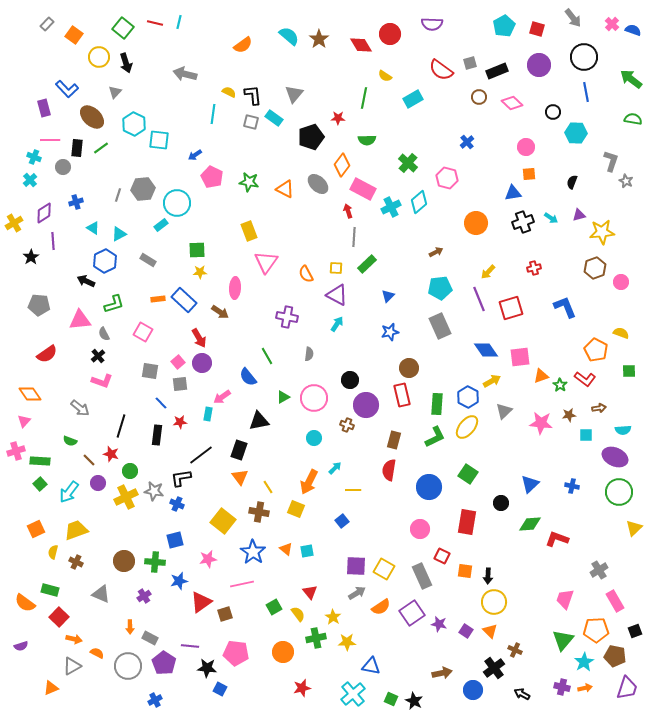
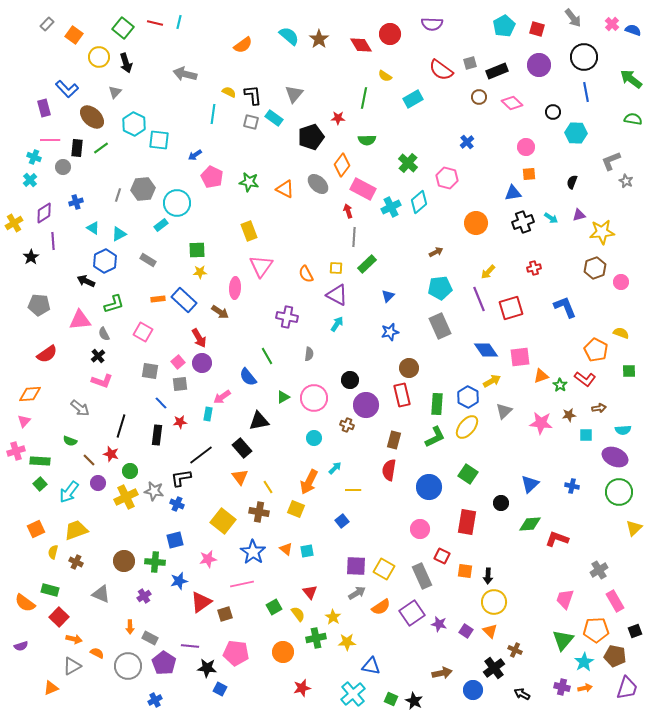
gray L-shape at (611, 161): rotated 130 degrees counterclockwise
pink triangle at (266, 262): moved 5 px left, 4 px down
orange diamond at (30, 394): rotated 60 degrees counterclockwise
black rectangle at (239, 450): moved 3 px right, 2 px up; rotated 60 degrees counterclockwise
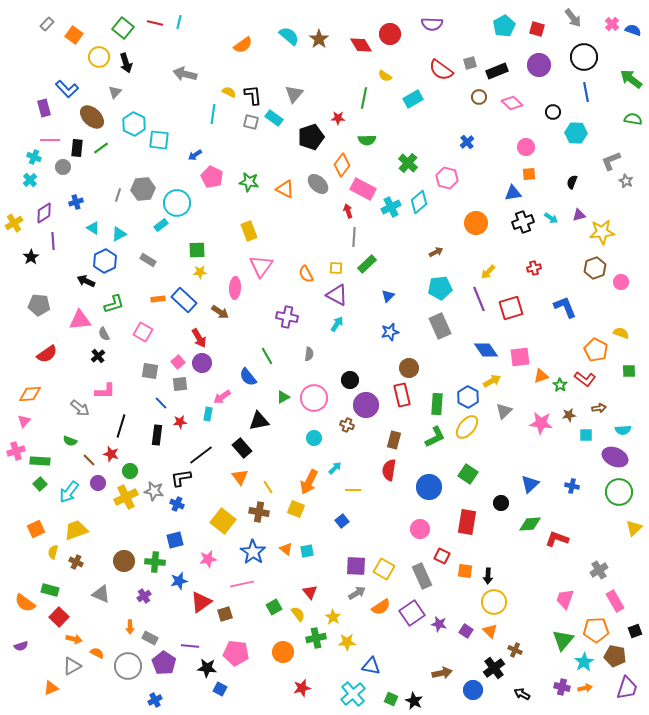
pink L-shape at (102, 381): moved 3 px right, 10 px down; rotated 20 degrees counterclockwise
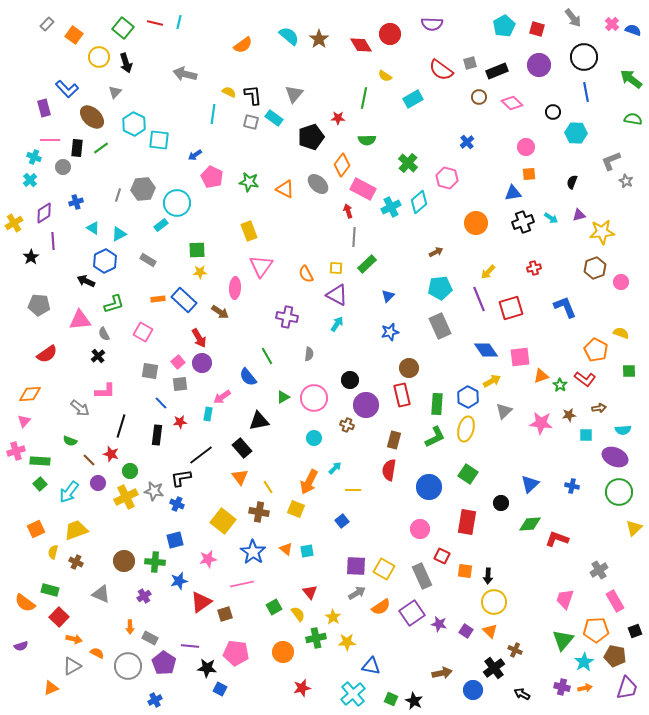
yellow ellipse at (467, 427): moved 1 px left, 2 px down; rotated 25 degrees counterclockwise
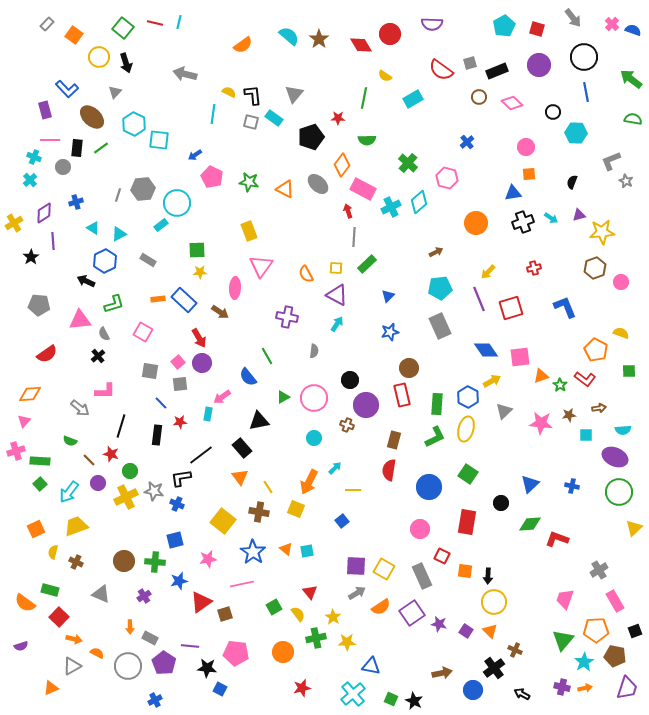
purple rectangle at (44, 108): moved 1 px right, 2 px down
gray semicircle at (309, 354): moved 5 px right, 3 px up
yellow trapezoid at (76, 530): moved 4 px up
